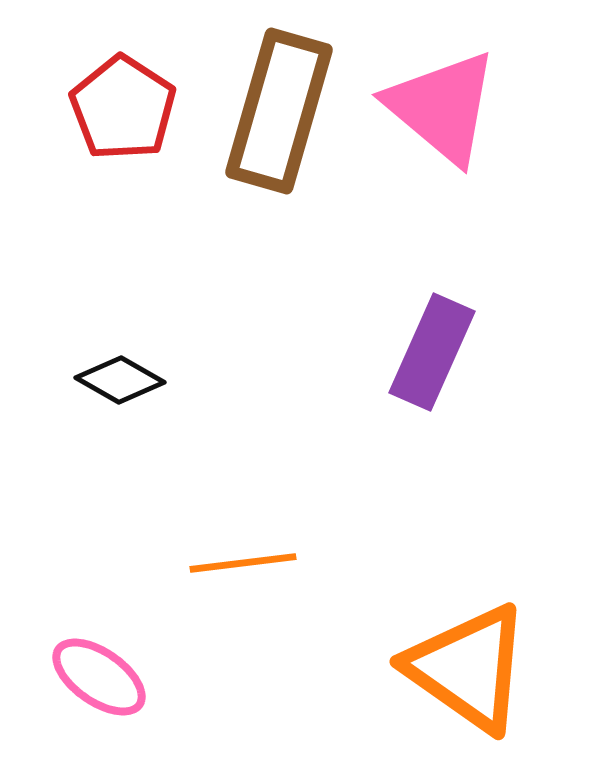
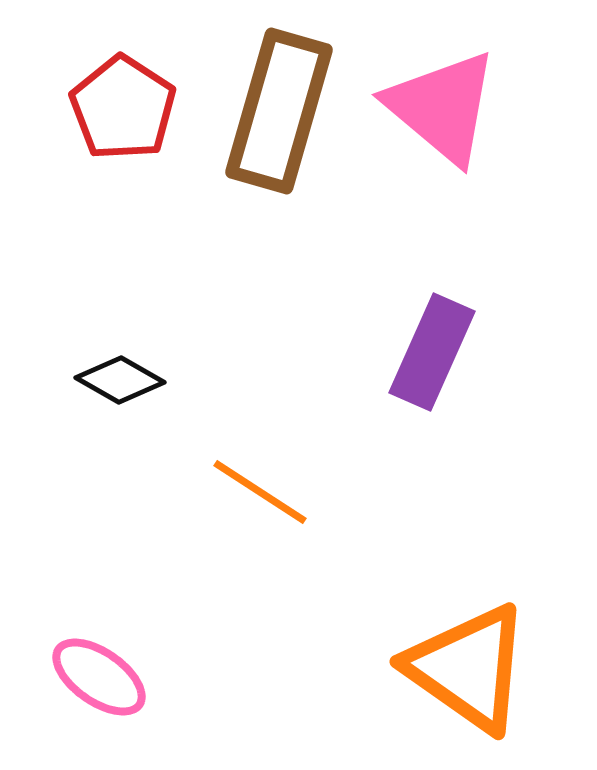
orange line: moved 17 px right, 71 px up; rotated 40 degrees clockwise
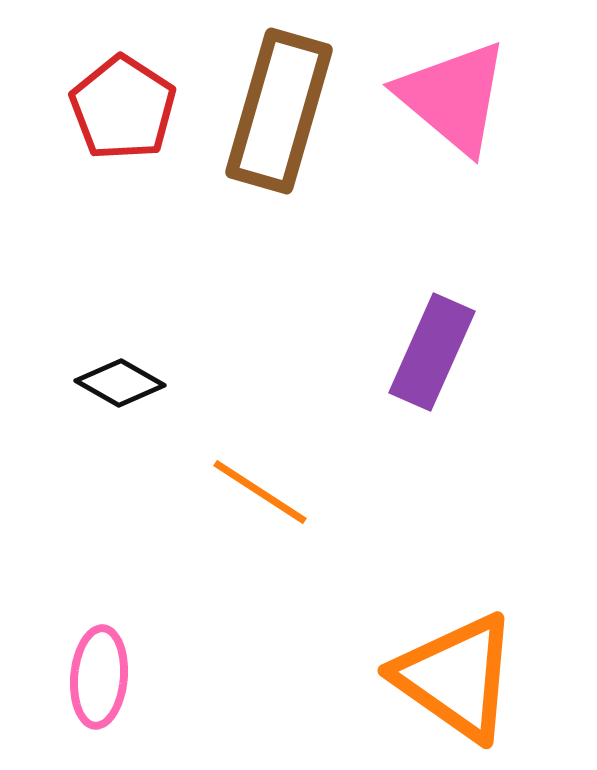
pink triangle: moved 11 px right, 10 px up
black diamond: moved 3 px down
orange triangle: moved 12 px left, 9 px down
pink ellipse: rotated 60 degrees clockwise
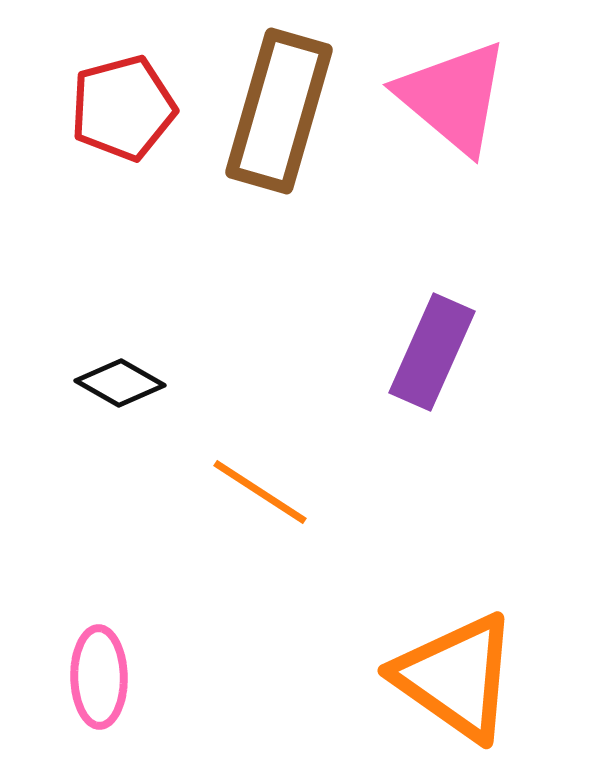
red pentagon: rotated 24 degrees clockwise
pink ellipse: rotated 6 degrees counterclockwise
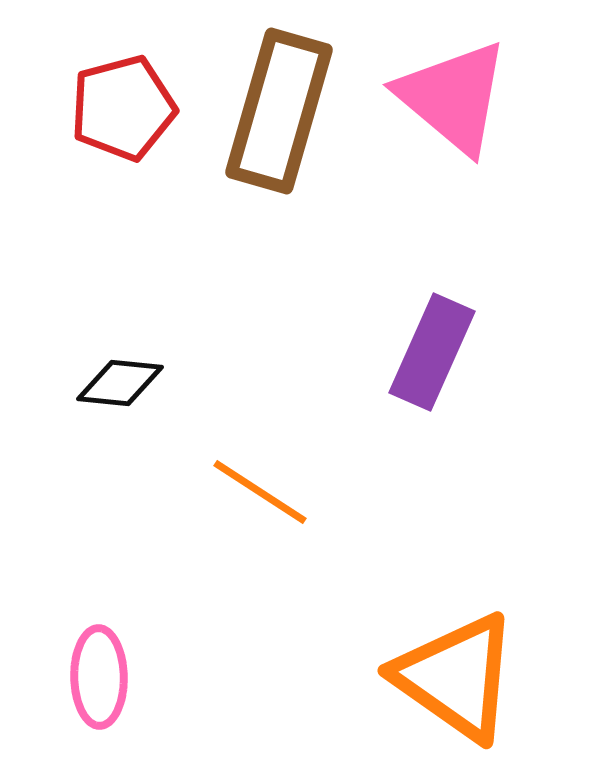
black diamond: rotated 24 degrees counterclockwise
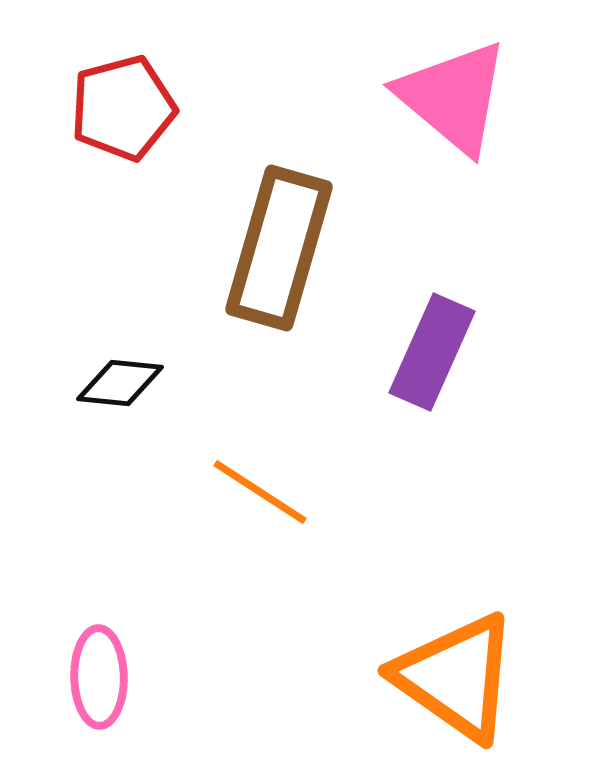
brown rectangle: moved 137 px down
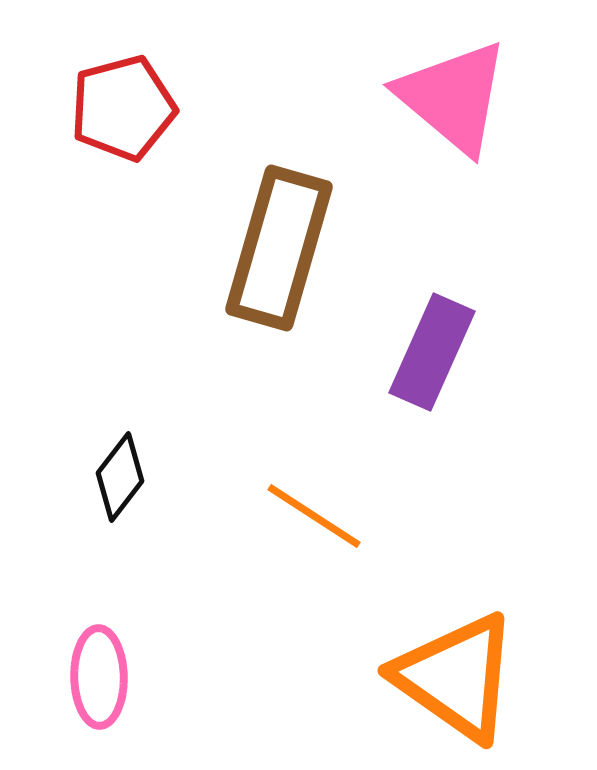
black diamond: moved 94 px down; rotated 58 degrees counterclockwise
orange line: moved 54 px right, 24 px down
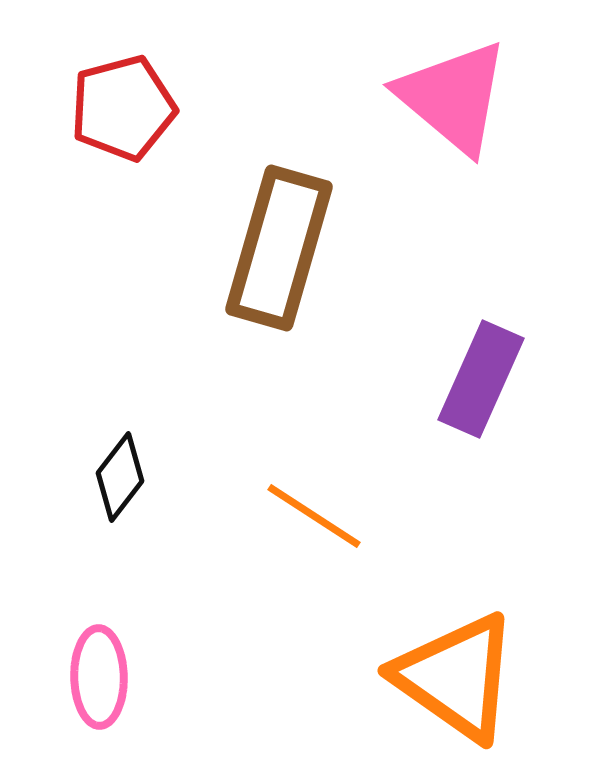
purple rectangle: moved 49 px right, 27 px down
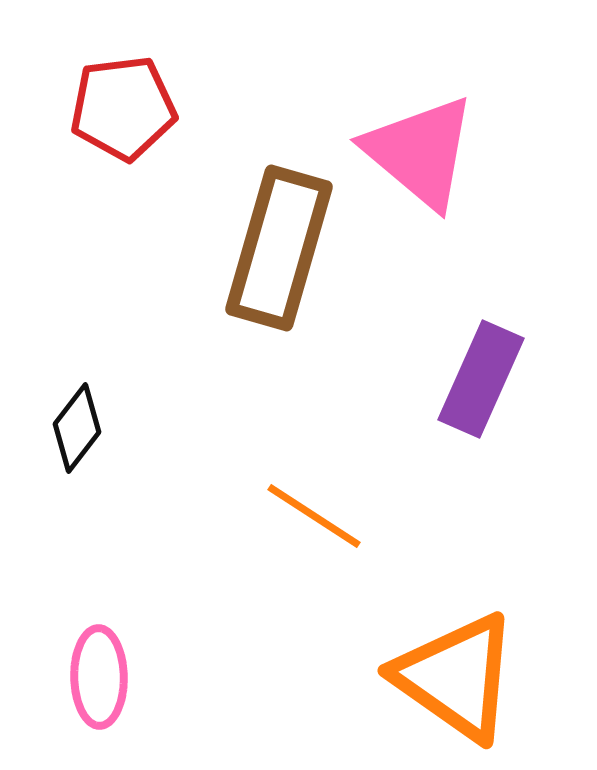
pink triangle: moved 33 px left, 55 px down
red pentagon: rotated 8 degrees clockwise
black diamond: moved 43 px left, 49 px up
